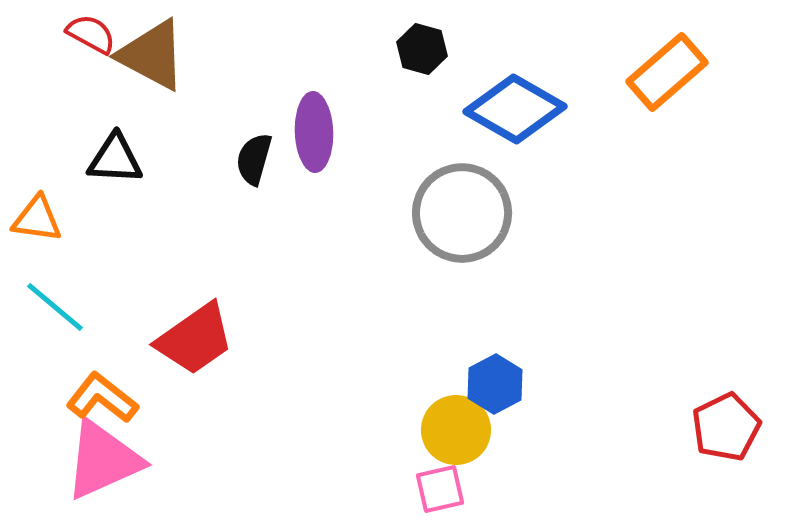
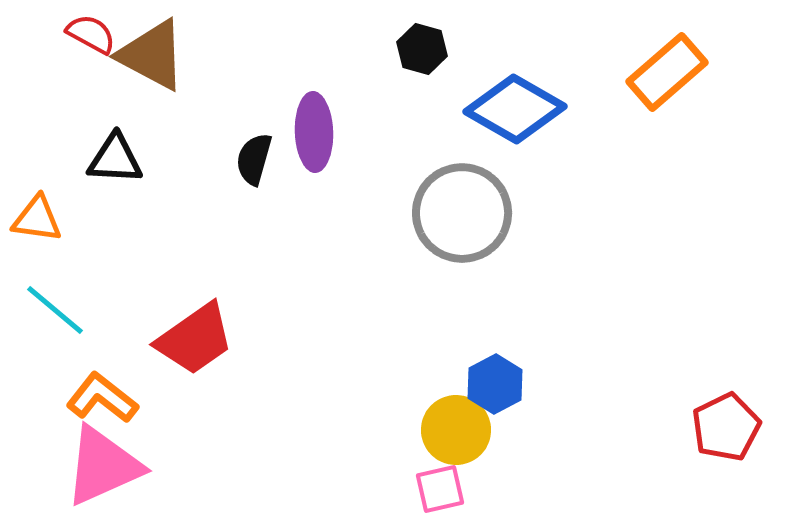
cyan line: moved 3 px down
pink triangle: moved 6 px down
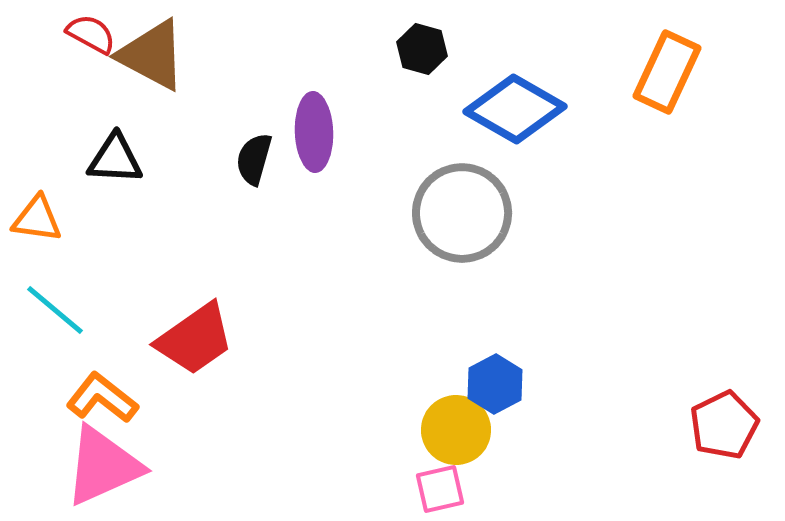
orange rectangle: rotated 24 degrees counterclockwise
red pentagon: moved 2 px left, 2 px up
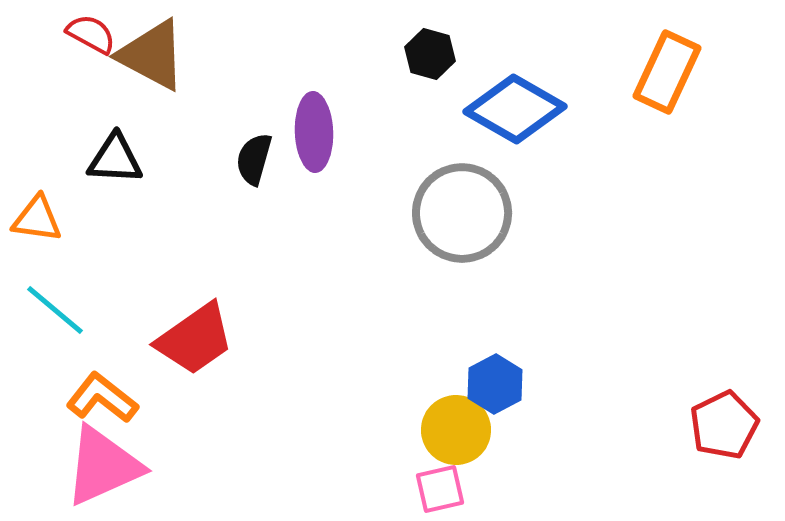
black hexagon: moved 8 px right, 5 px down
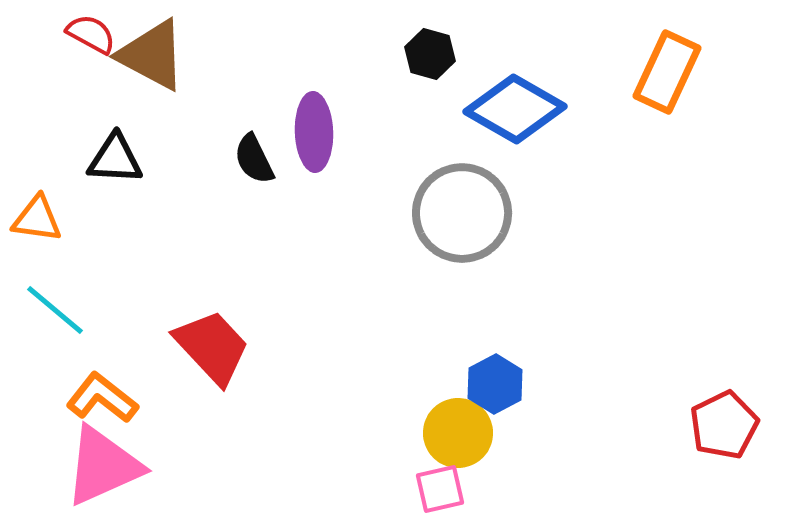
black semicircle: rotated 42 degrees counterclockwise
red trapezoid: moved 17 px right, 8 px down; rotated 98 degrees counterclockwise
yellow circle: moved 2 px right, 3 px down
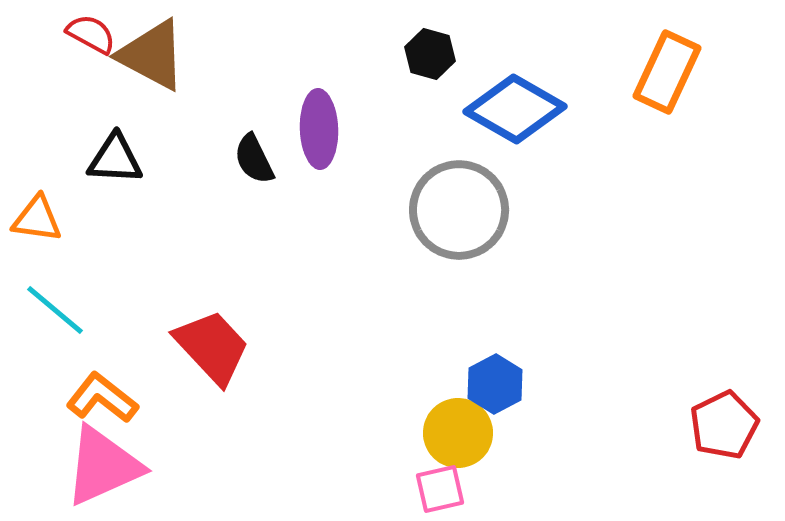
purple ellipse: moved 5 px right, 3 px up
gray circle: moved 3 px left, 3 px up
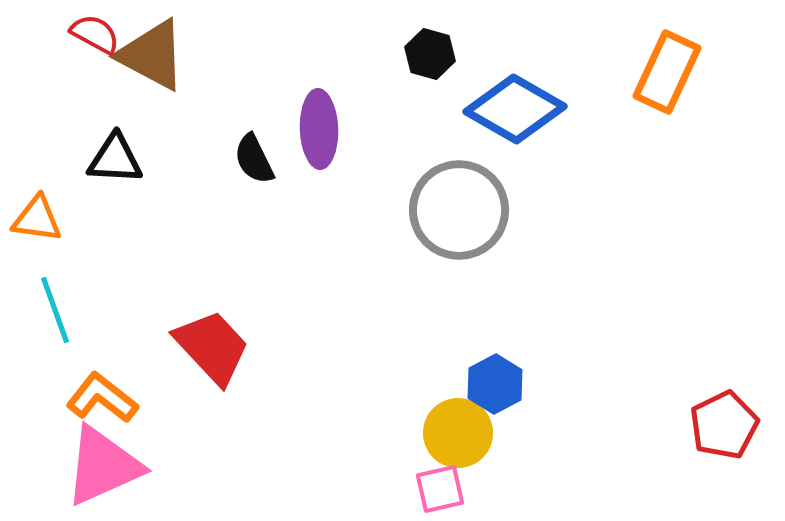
red semicircle: moved 4 px right
cyan line: rotated 30 degrees clockwise
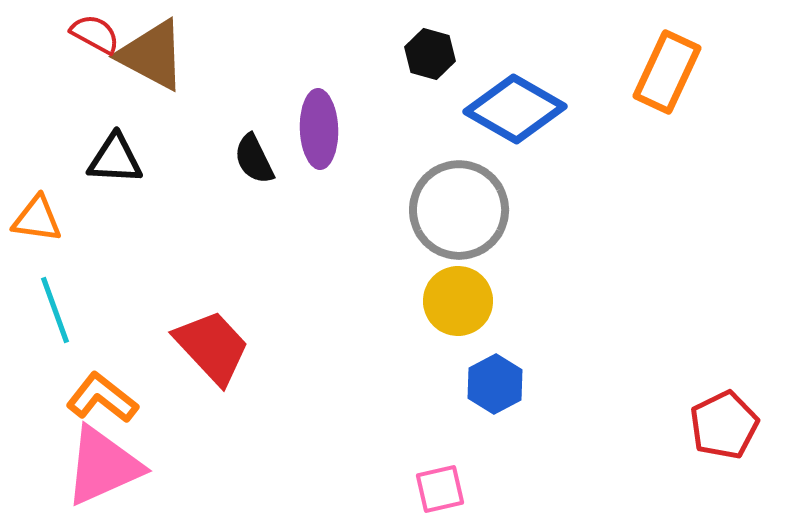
yellow circle: moved 132 px up
